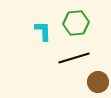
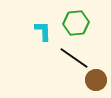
black line: rotated 52 degrees clockwise
brown circle: moved 2 px left, 2 px up
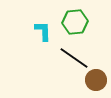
green hexagon: moved 1 px left, 1 px up
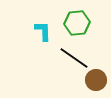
green hexagon: moved 2 px right, 1 px down
